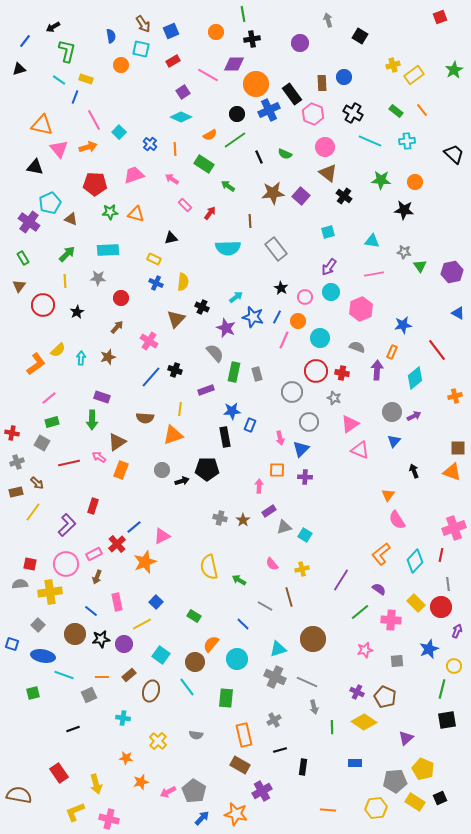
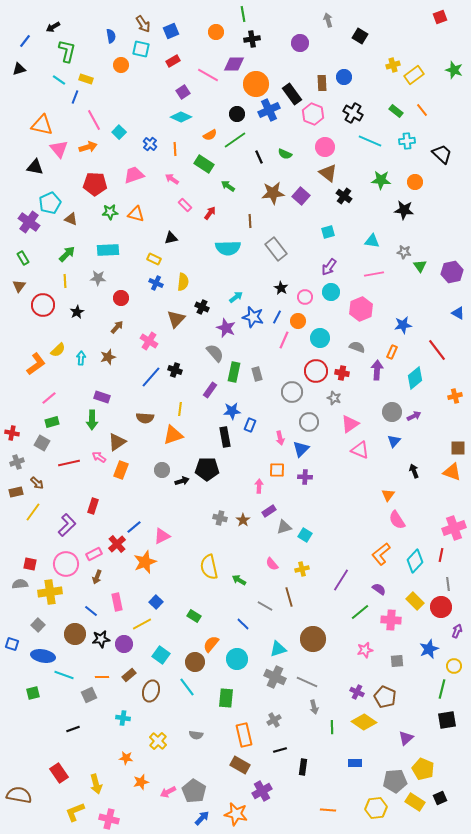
green star at (454, 70): rotated 24 degrees counterclockwise
black trapezoid at (454, 154): moved 12 px left
purple rectangle at (206, 390): moved 4 px right; rotated 35 degrees counterclockwise
yellow rectangle at (416, 603): moved 1 px left, 2 px up
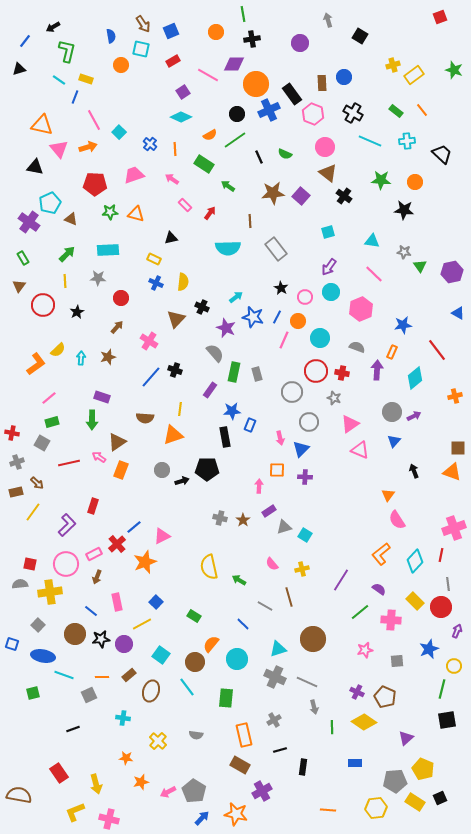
pink line at (374, 274): rotated 54 degrees clockwise
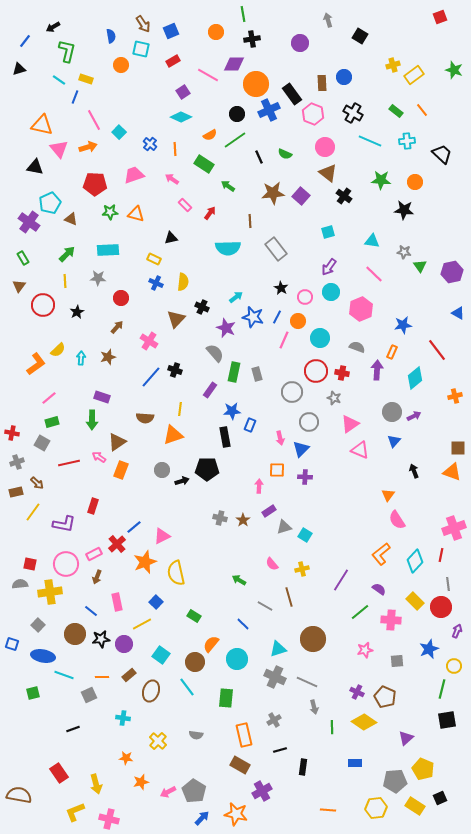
purple L-shape at (67, 525): moved 3 px left, 1 px up; rotated 55 degrees clockwise
yellow semicircle at (209, 567): moved 33 px left, 6 px down
yellow rectangle at (415, 802): moved 4 px down
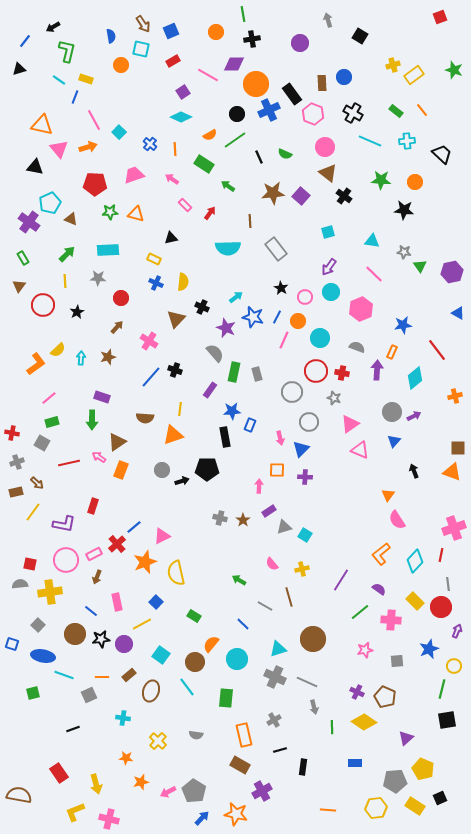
pink circle at (66, 564): moved 4 px up
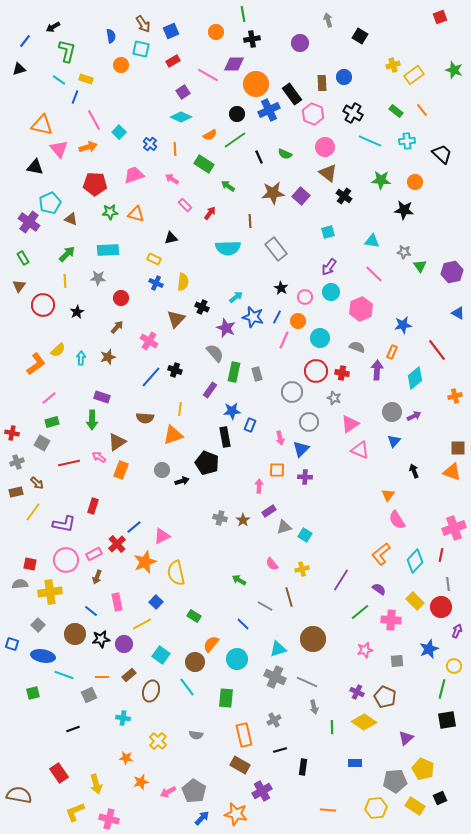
black pentagon at (207, 469): moved 6 px up; rotated 20 degrees clockwise
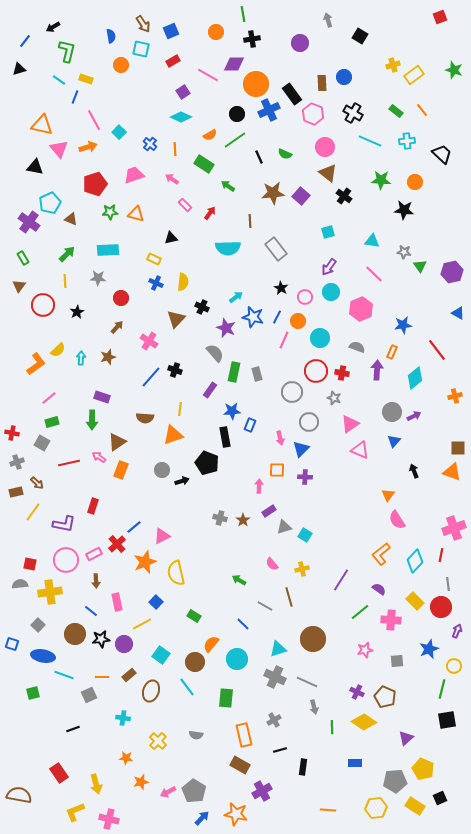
red pentagon at (95, 184): rotated 20 degrees counterclockwise
brown arrow at (97, 577): moved 1 px left, 4 px down; rotated 24 degrees counterclockwise
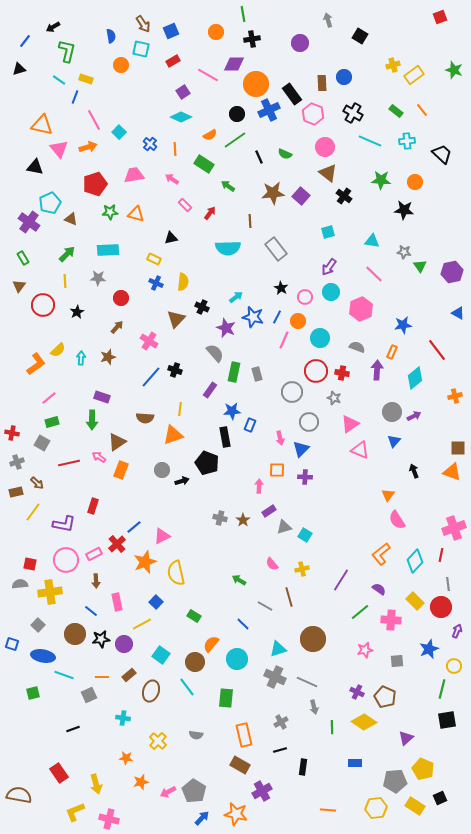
pink trapezoid at (134, 175): rotated 10 degrees clockwise
gray cross at (274, 720): moved 7 px right, 2 px down
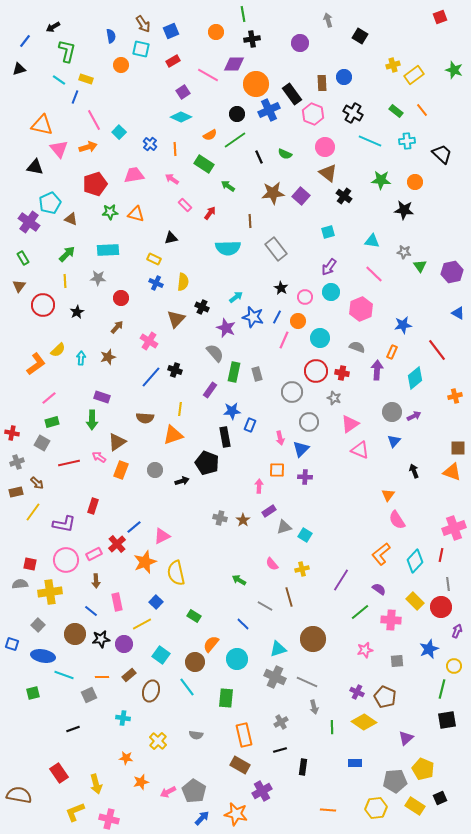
gray circle at (162, 470): moved 7 px left
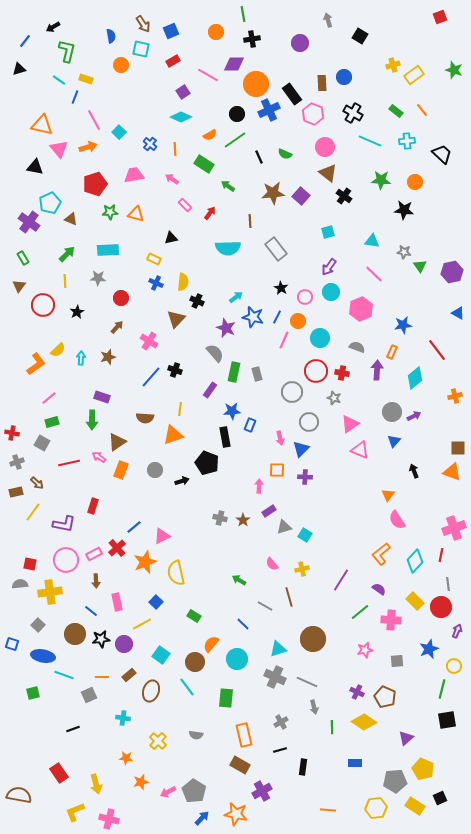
black cross at (202, 307): moved 5 px left, 6 px up
red cross at (117, 544): moved 4 px down
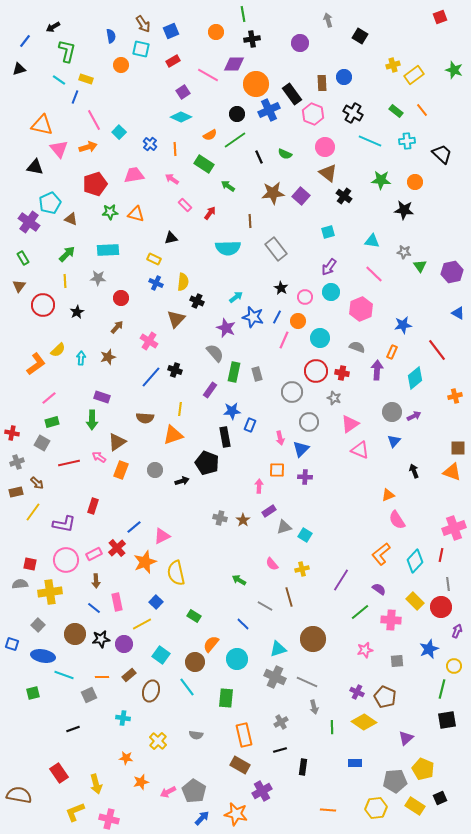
orange triangle at (388, 495): rotated 32 degrees clockwise
blue line at (91, 611): moved 3 px right, 3 px up
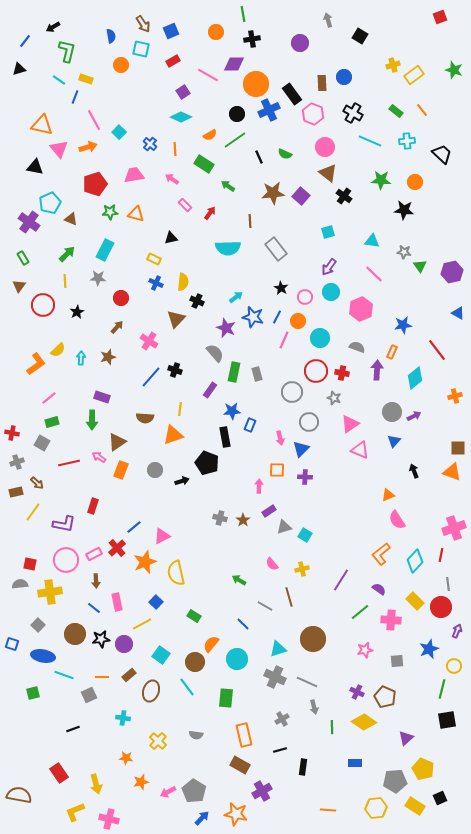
cyan rectangle at (108, 250): moved 3 px left; rotated 60 degrees counterclockwise
gray cross at (281, 722): moved 1 px right, 3 px up
